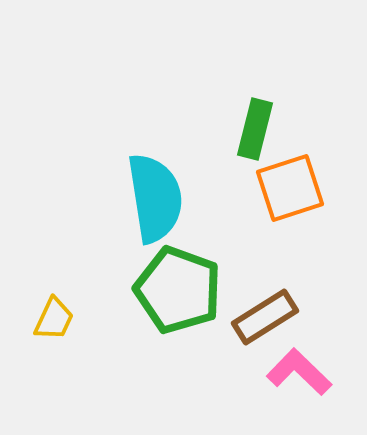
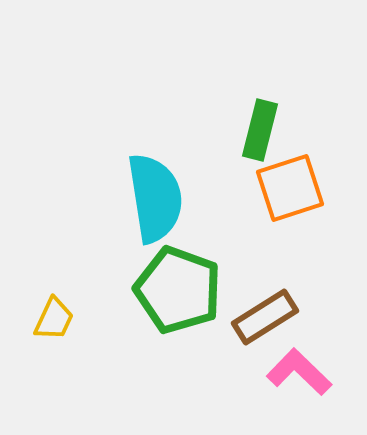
green rectangle: moved 5 px right, 1 px down
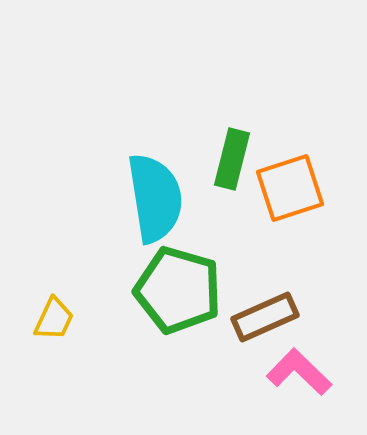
green rectangle: moved 28 px left, 29 px down
green pentagon: rotated 4 degrees counterclockwise
brown rectangle: rotated 8 degrees clockwise
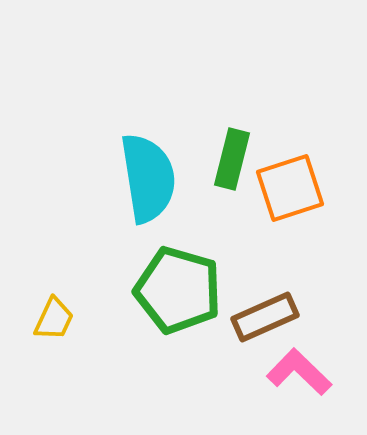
cyan semicircle: moved 7 px left, 20 px up
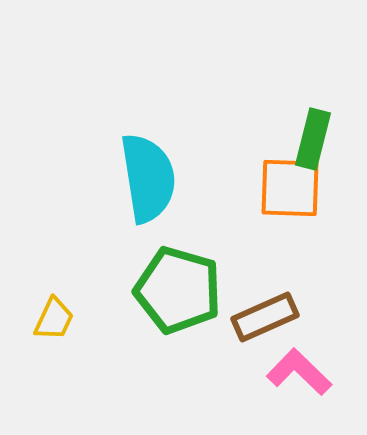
green rectangle: moved 81 px right, 20 px up
orange square: rotated 20 degrees clockwise
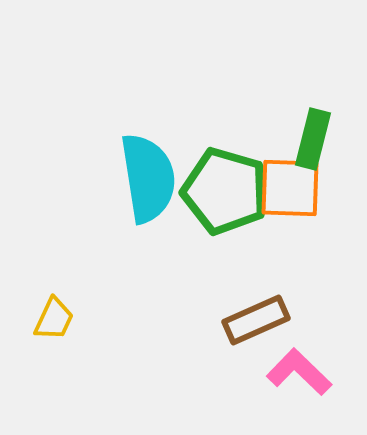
green pentagon: moved 47 px right, 99 px up
brown rectangle: moved 9 px left, 3 px down
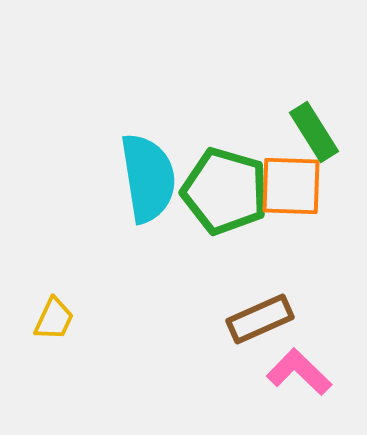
green rectangle: moved 1 px right, 7 px up; rotated 46 degrees counterclockwise
orange square: moved 1 px right, 2 px up
brown rectangle: moved 4 px right, 1 px up
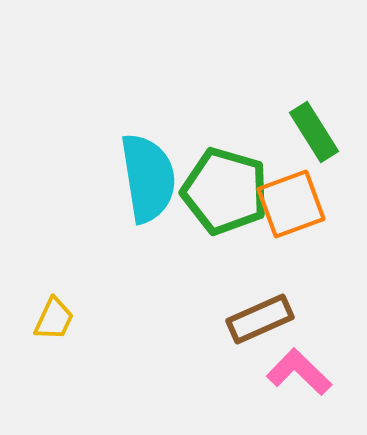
orange square: moved 18 px down; rotated 22 degrees counterclockwise
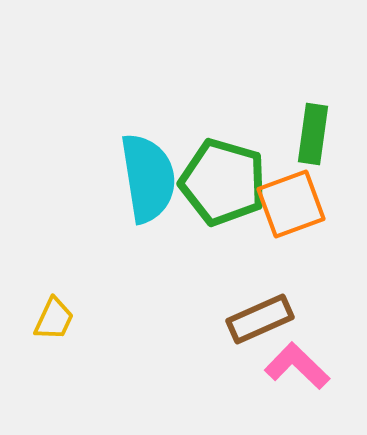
green rectangle: moved 1 px left, 2 px down; rotated 40 degrees clockwise
green pentagon: moved 2 px left, 9 px up
pink L-shape: moved 2 px left, 6 px up
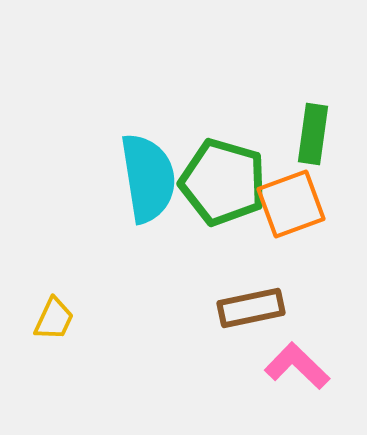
brown rectangle: moved 9 px left, 11 px up; rotated 12 degrees clockwise
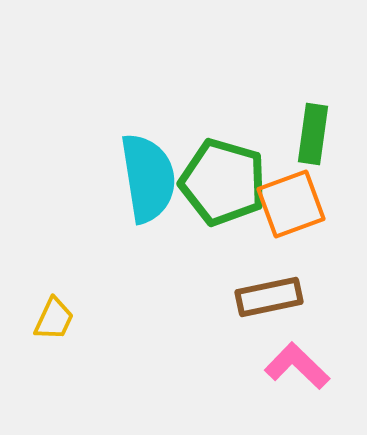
brown rectangle: moved 18 px right, 11 px up
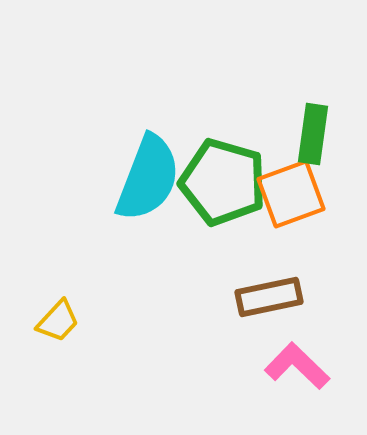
cyan semicircle: rotated 30 degrees clockwise
orange square: moved 10 px up
yellow trapezoid: moved 4 px right, 2 px down; rotated 18 degrees clockwise
